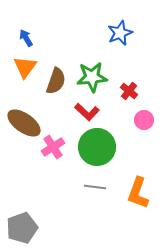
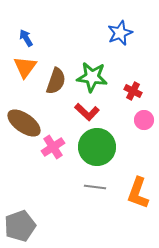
green star: rotated 12 degrees clockwise
red cross: moved 4 px right; rotated 12 degrees counterclockwise
gray pentagon: moved 2 px left, 2 px up
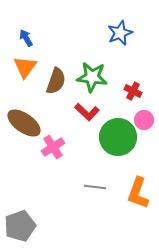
green circle: moved 21 px right, 10 px up
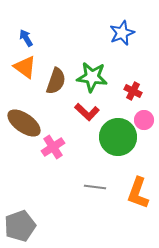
blue star: moved 2 px right
orange triangle: rotated 30 degrees counterclockwise
